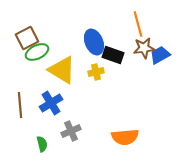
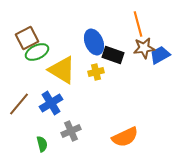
brown line: moved 1 px left, 1 px up; rotated 45 degrees clockwise
orange semicircle: rotated 20 degrees counterclockwise
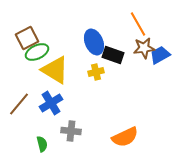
orange line: rotated 15 degrees counterclockwise
yellow triangle: moved 7 px left
gray cross: rotated 30 degrees clockwise
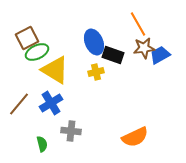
orange semicircle: moved 10 px right
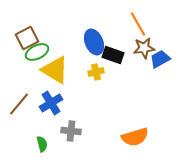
blue trapezoid: moved 4 px down
orange semicircle: rotated 8 degrees clockwise
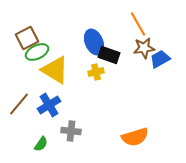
black rectangle: moved 4 px left
blue cross: moved 2 px left, 2 px down
green semicircle: moved 1 px left; rotated 49 degrees clockwise
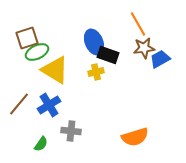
brown square: rotated 10 degrees clockwise
black rectangle: moved 1 px left
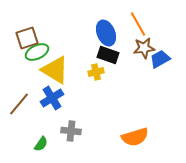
blue ellipse: moved 12 px right, 9 px up
blue cross: moved 3 px right, 7 px up
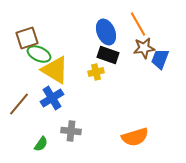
blue ellipse: moved 1 px up
green ellipse: moved 2 px right, 2 px down; rotated 50 degrees clockwise
blue trapezoid: rotated 40 degrees counterclockwise
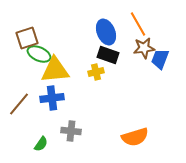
yellow triangle: rotated 36 degrees counterclockwise
blue cross: rotated 25 degrees clockwise
